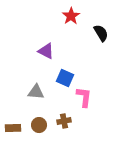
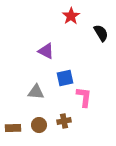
blue square: rotated 36 degrees counterclockwise
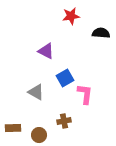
red star: rotated 24 degrees clockwise
black semicircle: rotated 54 degrees counterclockwise
blue square: rotated 18 degrees counterclockwise
gray triangle: rotated 24 degrees clockwise
pink L-shape: moved 1 px right, 3 px up
brown circle: moved 10 px down
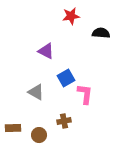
blue square: moved 1 px right
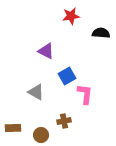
blue square: moved 1 px right, 2 px up
brown circle: moved 2 px right
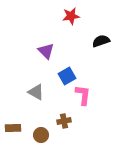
black semicircle: moved 8 px down; rotated 24 degrees counterclockwise
purple triangle: rotated 18 degrees clockwise
pink L-shape: moved 2 px left, 1 px down
